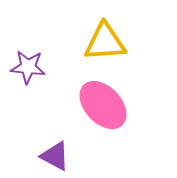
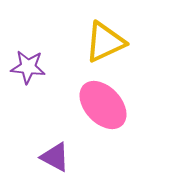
yellow triangle: rotated 21 degrees counterclockwise
purple triangle: moved 1 px down
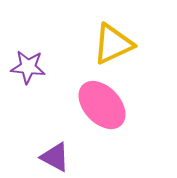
yellow triangle: moved 8 px right, 2 px down
pink ellipse: moved 1 px left
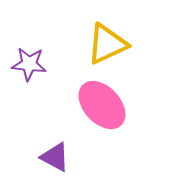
yellow triangle: moved 6 px left
purple star: moved 1 px right, 3 px up
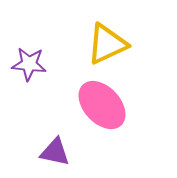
purple triangle: moved 5 px up; rotated 16 degrees counterclockwise
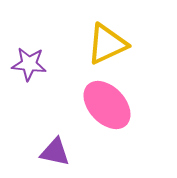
pink ellipse: moved 5 px right
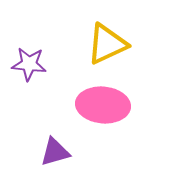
pink ellipse: moved 4 px left; rotated 42 degrees counterclockwise
purple triangle: rotated 28 degrees counterclockwise
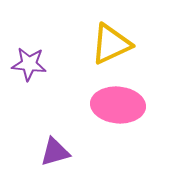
yellow triangle: moved 4 px right
pink ellipse: moved 15 px right
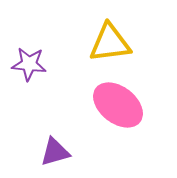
yellow triangle: moved 1 px left, 1 px up; rotated 18 degrees clockwise
pink ellipse: rotated 33 degrees clockwise
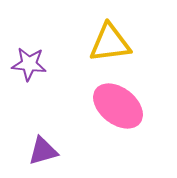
pink ellipse: moved 1 px down
purple triangle: moved 12 px left, 1 px up
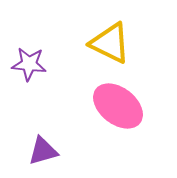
yellow triangle: rotated 33 degrees clockwise
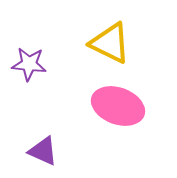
pink ellipse: rotated 18 degrees counterclockwise
purple triangle: rotated 40 degrees clockwise
